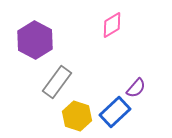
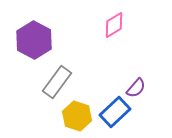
pink diamond: moved 2 px right
purple hexagon: moved 1 px left
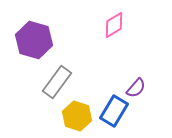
purple hexagon: rotated 12 degrees counterclockwise
blue rectangle: moved 1 px left, 1 px up; rotated 16 degrees counterclockwise
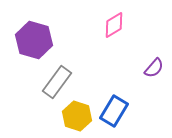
purple semicircle: moved 18 px right, 20 px up
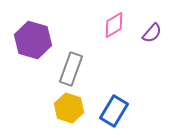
purple hexagon: moved 1 px left
purple semicircle: moved 2 px left, 35 px up
gray rectangle: moved 14 px right, 13 px up; rotated 16 degrees counterclockwise
yellow hexagon: moved 8 px left, 8 px up
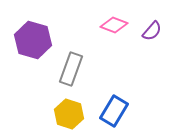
pink diamond: rotated 52 degrees clockwise
purple semicircle: moved 2 px up
yellow hexagon: moved 6 px down
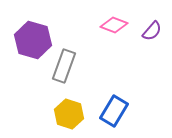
gray rectangle: moved 7 px left, 3 px up
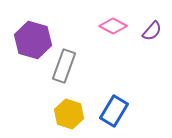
pink diamond: moved 1 px left, 1 px down; rotated 8 degrees clockwise
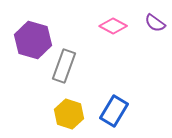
purple semicircle: moved 3 px right, 8 px up; rotated 85 degrees clockwise
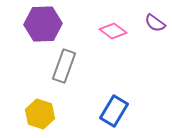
pink diamond: moved 5 px down; rotated 8 degrees clockwise
purple hexagon: moved 10 px right, 16 px up; rotated 18 degrees counterclockwise
yellow hexagon: moved 29 px left
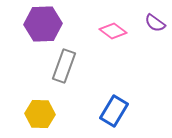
yellow hexagon: rotated 16 degrees counterclockwise
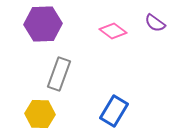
gray rectangle: moved 5 px left, 8 px down
